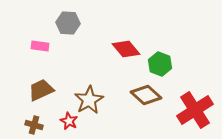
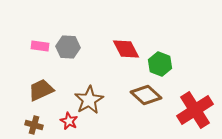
gray hexagon: moved 24 px down
red diamond: rotated 12 degrees clockwise
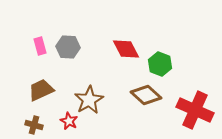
pink rectangle: rotated 66 degrees clockwise
red cross: rotated 33 degrees counterclockwise
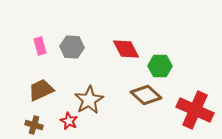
gray hexagon: moved 4 px right
green hexagon: moved 2 px down; rotated 20 degrees counterclockwise
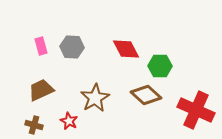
pink rectangle: moved 1 px right
brown star: moved 6 px right, 2 px up
red cross: moved 1 px right
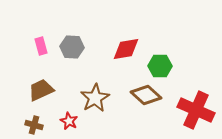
red diamond: rotated 72 degrees counterclockwise
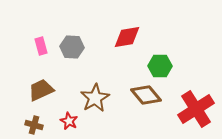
red diamond: moved 1 px right, 12 px up
brown diamond: rotated 8 degrees clockwise
red cross: moved 1 px up; rotated 33 degrees clockwise
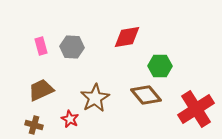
red star: moved 1 px right, 2 px up
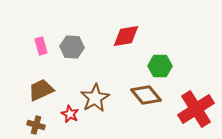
red diamond: moved 1 px left, 1 px up
red star: moved 5 px up
brown cross: moved 2 px right
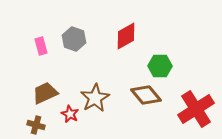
red diamond: rotated 20 degrees counterclockwise
gray hexagon: moved 2 px right, 8 px up; rotated 15 degrees clockwise
brown trapezoid: moved 4 px right, 3 px down
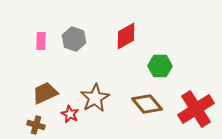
pink rectangle: moved 5 px up; rotated 18 degrees clockwise
brown diamond: moved 1 px right, 9 px down
